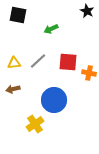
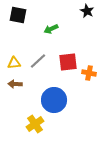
red square: rotated 12 degrees counterclockwise
brown arrow: moved 2 px right, 5 px up; rotated 16 degrees clockwise
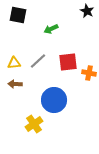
yellow cross: moved 1 px left
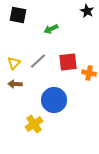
yellow triangle: rotated 40 degrees counterclockwise
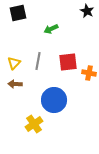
black square: moved 2 px up; rotated 24 degrees counterclockwise
gray line: rotated 36 degrees counterclockwise
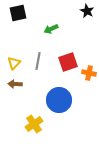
red square: rotated 12 degrees counterclockwise
blue circle: moved 5 px right
